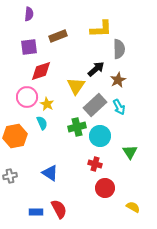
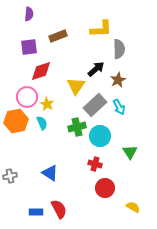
orange hexagon: moved 1 px right, 15 px up
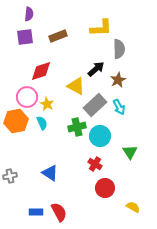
yellow L-shape: moved 1 px up
purple square: moved 4 px left, 10 px up
yellow triangle: rotated 36 degrees counterclockwise
red cross: rotated 16 degrees clockwise
red semicircle: moved 3 px down
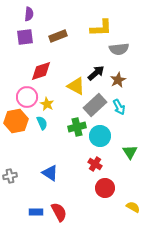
gray semicircle: rotated 84 degrees clockwise
black arrow: moved 4 px down
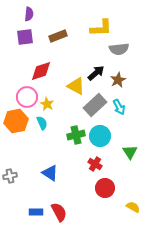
green cross: moved 1 px left, 8 px down
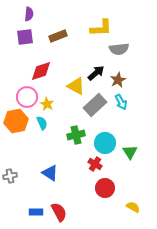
cyan arrow: moved 2 px right, 5 px up
cyan circle: moved 5 px right, 7 px down
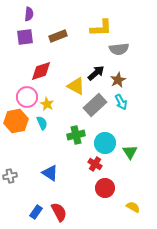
blue rectangle: rotated 56 degrees counterclockwise
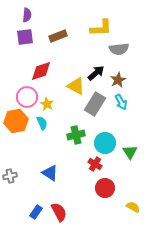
purple semicircle: moved 2 px left, 1 px down
gray rectangle: moved 1 px up; rotated 15 degrees counterclockwise
